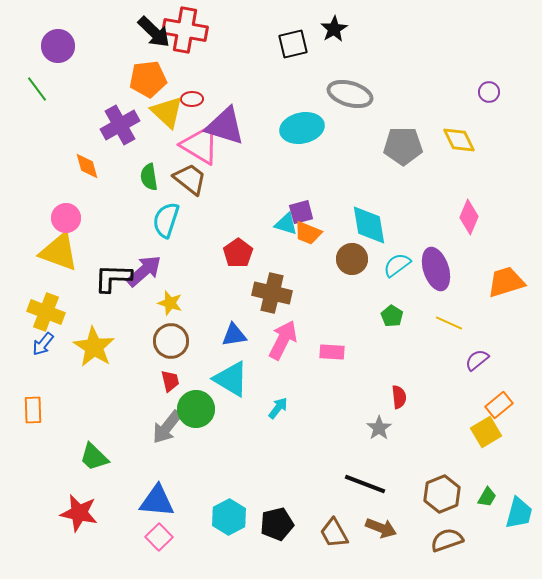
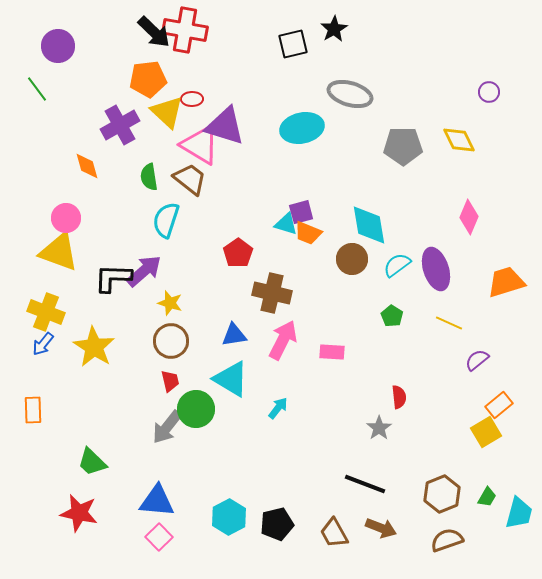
green trapezoid at (94, 457): moved 2 px left, 5 px down
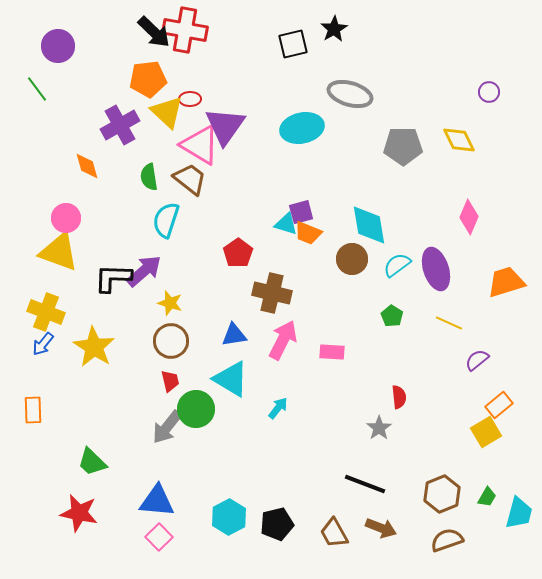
red ellipse at (192, 99): moved 2 px left
purple triangle at (225, 126): rotated 48 degrees clockwise
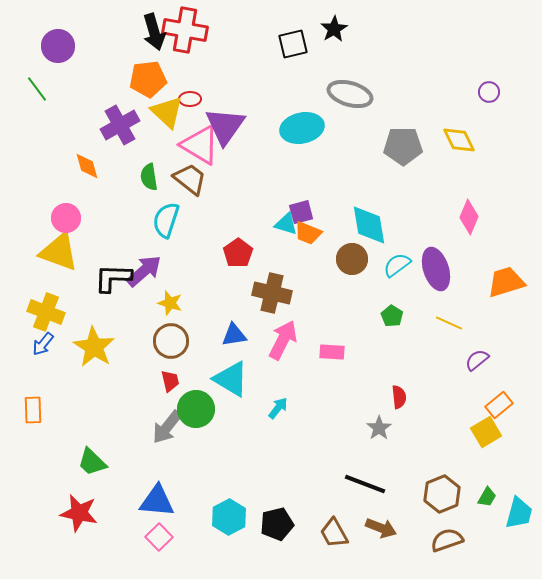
black arrow at (154, 32): rotated 30 degrees clockwise
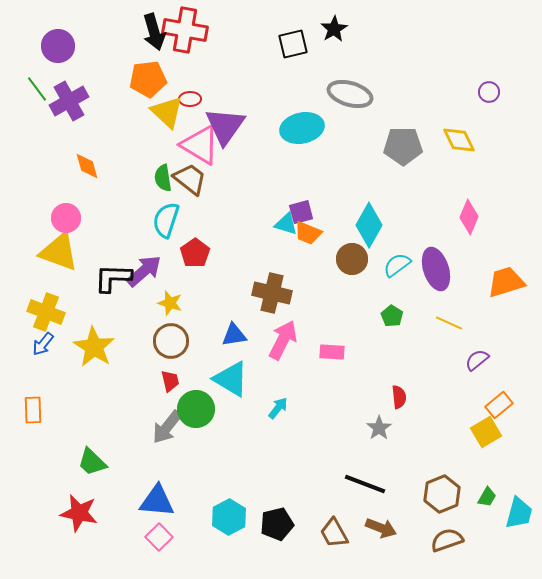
purple cross at (120, 125): moved 51 px left, 24 px up
green semicircle at (149, 177): moved 14 px right, 1 px down
cyan diamond at (369, 225): rotated 39 degrees clockwise
red pentagon at (238, 253): moved 43 px left
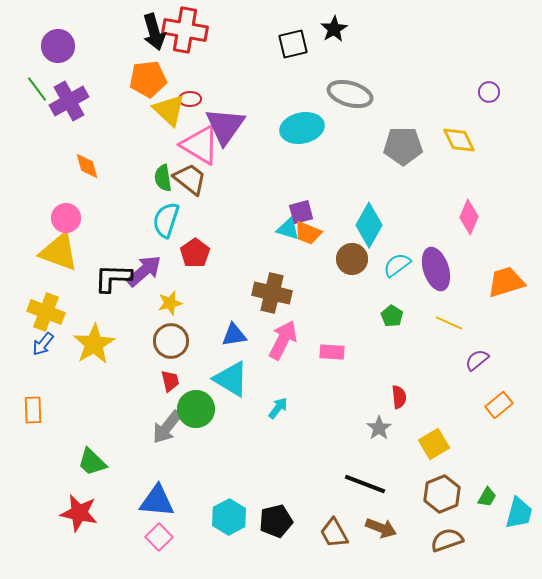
yellow triangle at (167, 112): moved 2 px right, 2 px up
cyan triangle at (286, 224): moved 2 px right, 5 px down
yellow star at (170, 303): rotated 30 degrees counterclockwise
yellow star at (94, 347): moved 3 px up; rotated 9 degrees clockwise
yellow square at (486, 432): moved 52 px left, 12 px down
black pentagon at (277, 524): moved 1 px left, 3 px up
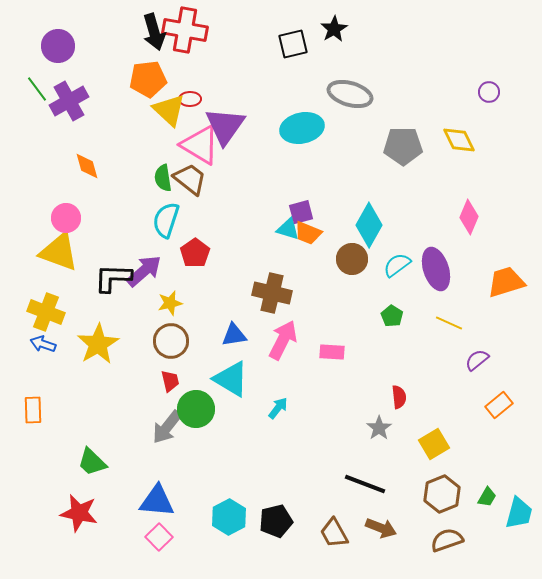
blue arrow at (43, 344): rotated 70 degrees clockwise
yellow star at (94, 344): moved 4 px right
